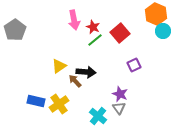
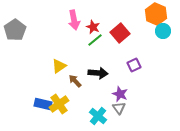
black arrow: moved 12 px right, 1 px down
blue rectangle: moved 7 px right, 3 px down
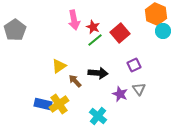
gray triangle: moved 20 px right, 19 px up
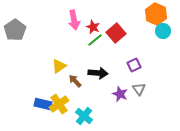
red square: moved 4 px left
cyan cross: moved 14 px left
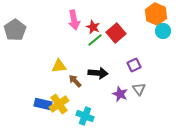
yellow triangle: rotated 28 degrees clockwise
cyan cross: moved 1 px right; rotated 18 degrees counterclockwise
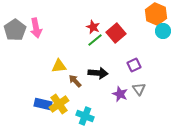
pink arrow: moved 38 px left, 8 px down
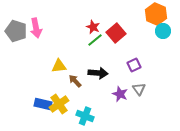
gray pentagon: moved 1 px right, 1 px down; rotated 20 degrees counterclockwise
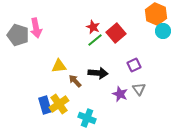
gray pentagon: moved 2 px right, 4 px down
blue rectangle: moved 2 px right, 1 px down; rotated 60 degrees clockwise
cyan cross: moved 2 px right, 2 px down
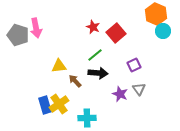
green line: moved 15 px down
cyan cross: rotated 24 degrees counterclockwise
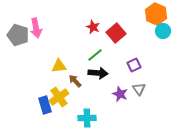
yellow cross: moved 7 px up
